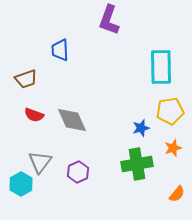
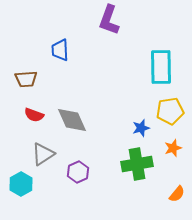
brown trapezoid: rotated 15 degrees clockwise
gray triangle: moved 3 px right, 8 px up; rotated 20 degrees clockwise
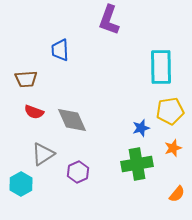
red semicircle: moved 3 px up
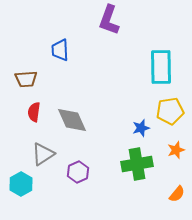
red semicircle: rotated 78 degrees clockwise
orange star: moved 3 px right, 2 px down
